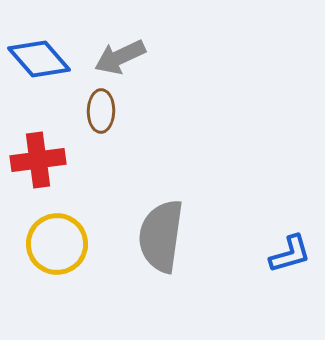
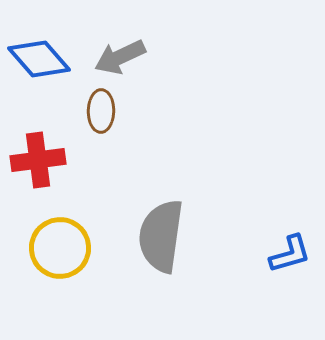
yellow circle: moved 3 px right, 4 px down
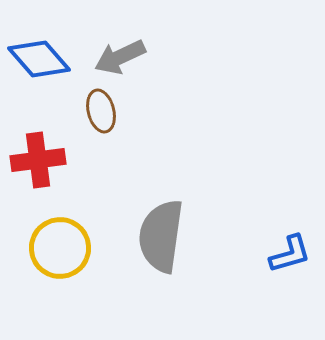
brown ellipse: rotated 15 degrees counterclockwise
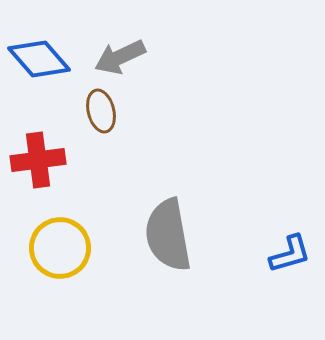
gray semicircle: moved 7 px right, 1 px up; rotated 18 degrees counterclockwise
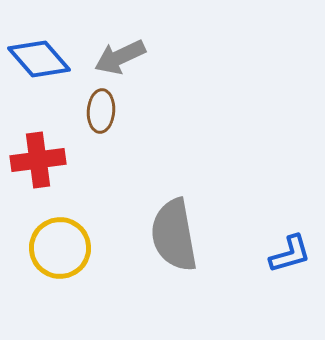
brown ellipse: rotated 18 degrees clockwise
gray semicircle: moved 6 px right
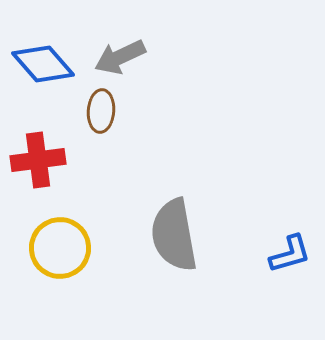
blue diamond: moved 4 px right, 5 px down
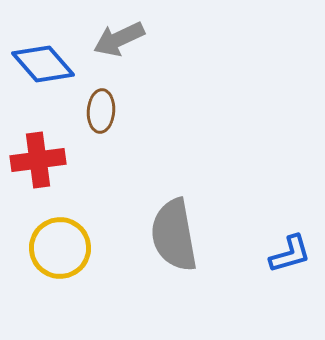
gray arrow: moved 1 px left, 18 px up
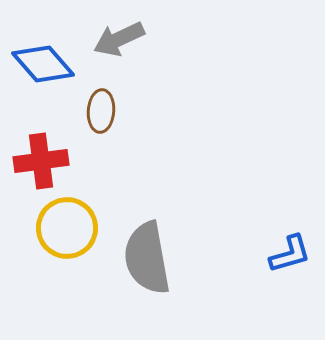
red cross: moved 3 px right, 1 px down
gray semicircle: moved 27 px left, 23 px down
yellow circle: moved 7 px right, 20 px up
